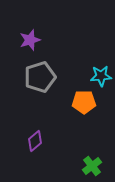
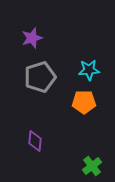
purple star: moved 2 px right, 2 px up
cyan star: moved 12 px left, 6 px up
purple diamond: rotated 45 degrees counterclockwise
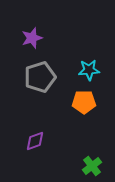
purple diamond: rotated 65 degrees clockwise
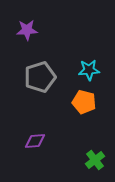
purple star: moved 5 px left, 8 px up; rotated 15 degrees clockwise
orange pentagon: rotated 15 degrees clockwise
purple diamond: rotated 15 degrees clockwise
green cross: moved 3 px right, 6 px up
